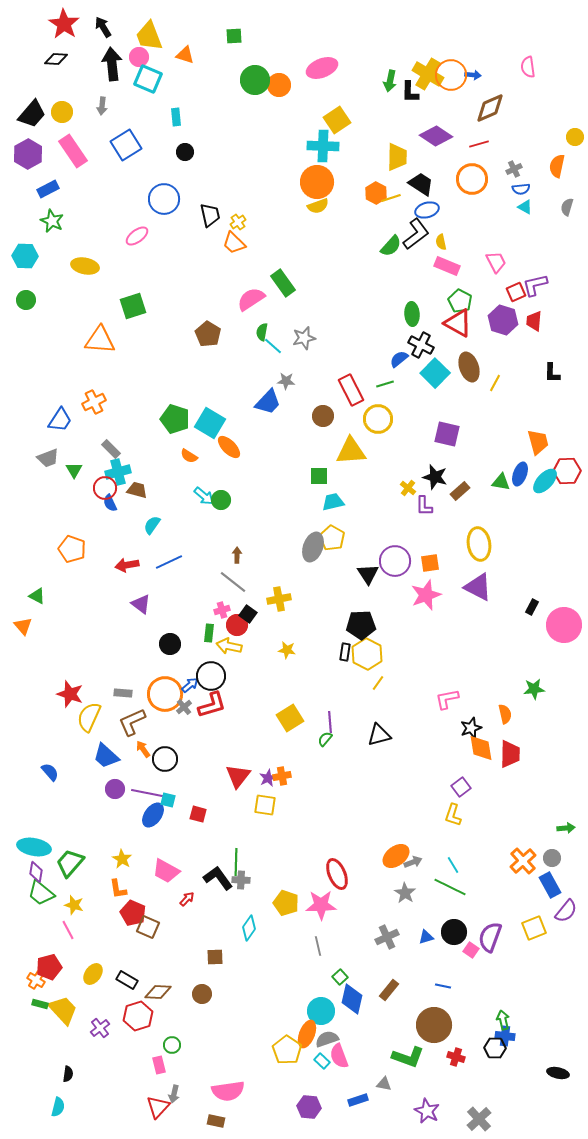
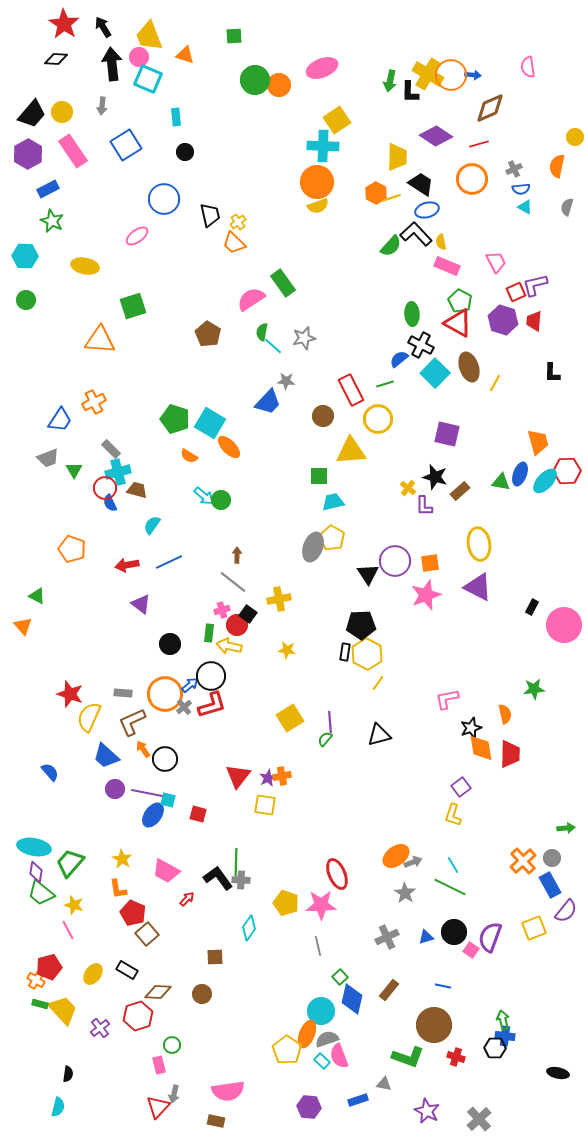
black L-shape at (416, 234): rotated 96 degrees counterclockwise
brown square at (148, 927): moved 1 px left, 7 px down; rotated 25 degrees clockwise
black rectangle at (127, 980): moved 10 px up
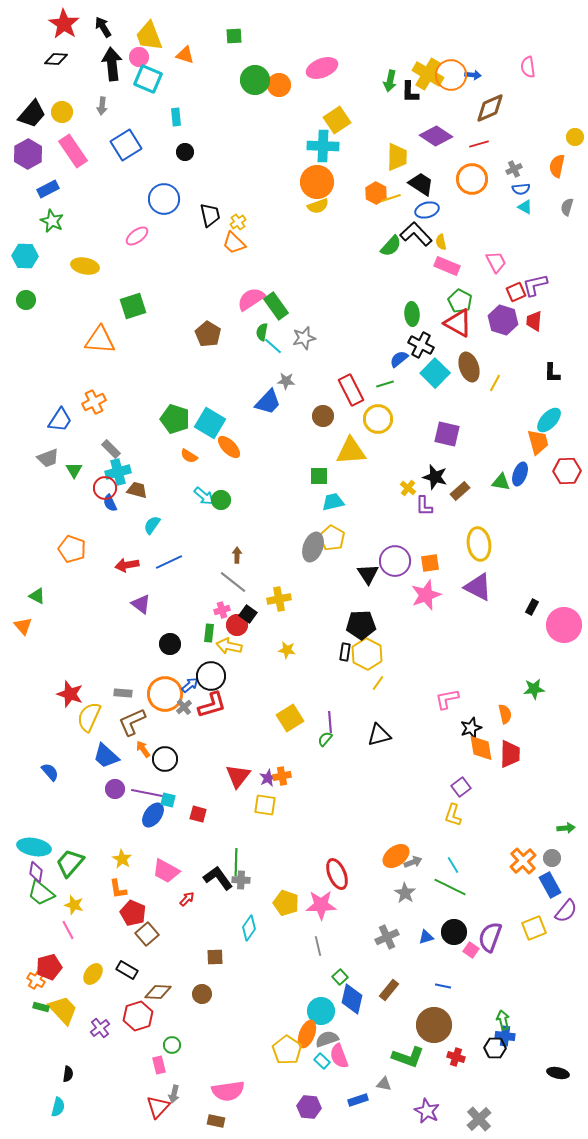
green rectangle at (283, 283): moved 7 px left, 23 px down
cyan ellipse at (545, 481): moved 4 px right, 61 px up
green rectangle at (40, 1004): moved 1 px right, 3 px down
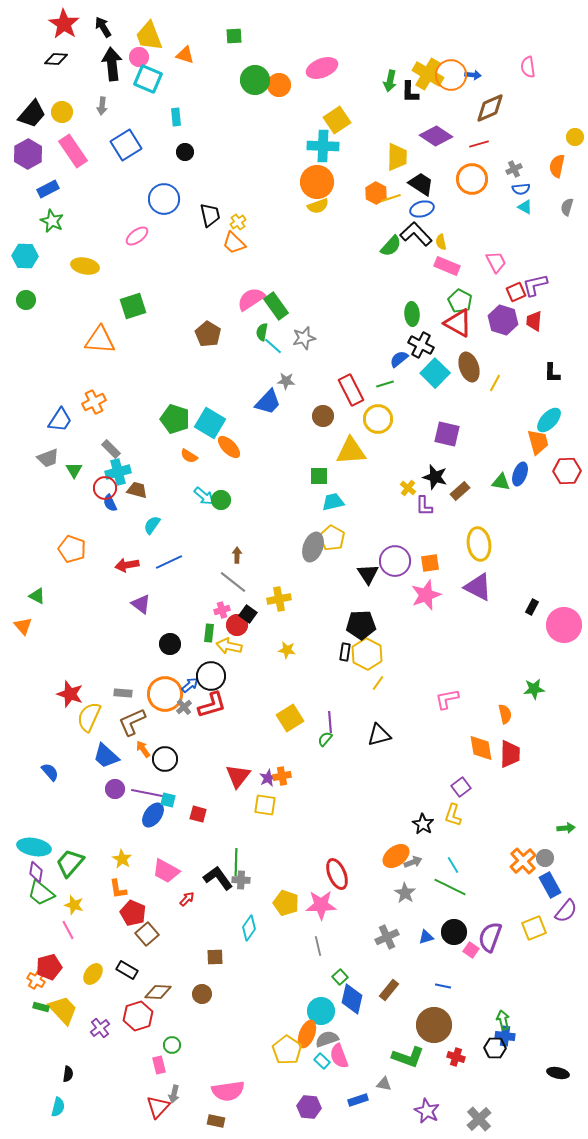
blue ellipse at (427, 210): moved 5 px left, 1 px up
black star at (471, 728): moved 48 px left, 96 px down; rotated 20 degrees counterclockwise
gray circle at (552, 858): moved 7 px left
